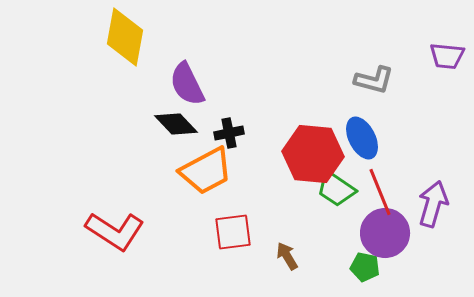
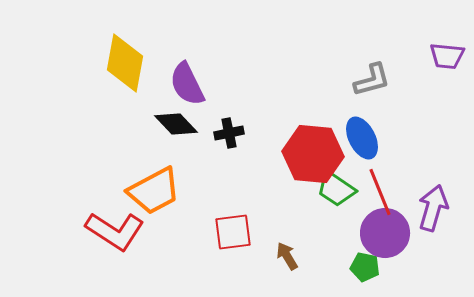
yellow diamond: moved 26 px down
gray L-shape: moved 2 px left; rotated 30 degrees counterclockwise
orange trapezoid: moved 52 px left, 20 px down
purple arrow: moved 4 px down
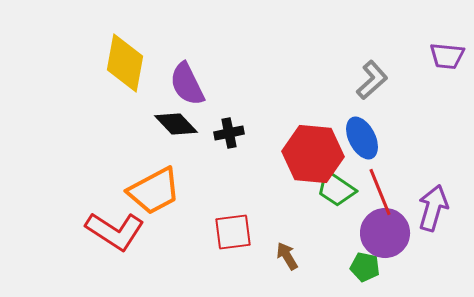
gray L-shape: rotated 27 degrees counterclockwise
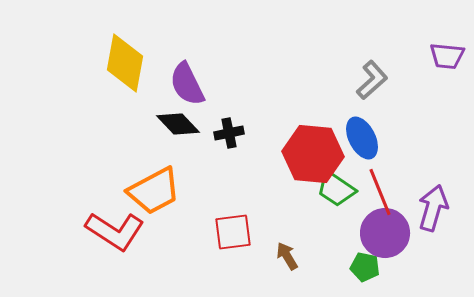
black diamond: moved 2 px right
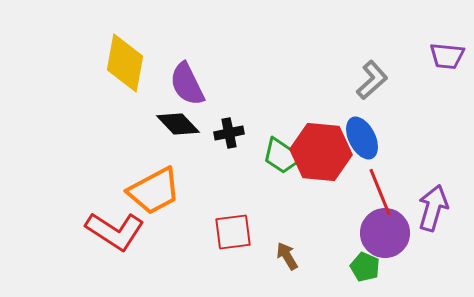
red hexagon: moved 8 px right, 2 px up
green trapezoid: moved 54 px left, 33 px up
green pentagon: rotated 12 degrees clockwise
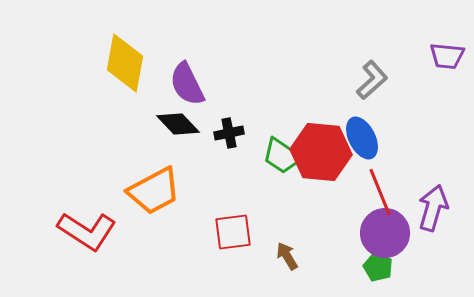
red L-shape: moved 28 px left
green pentagon: moved 13 px right
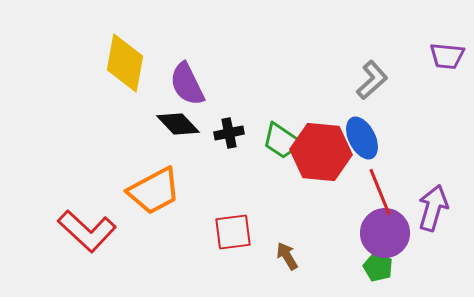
green trapezoid: moved 15 px up
red L-shape: rotated 10 degrees clockwise
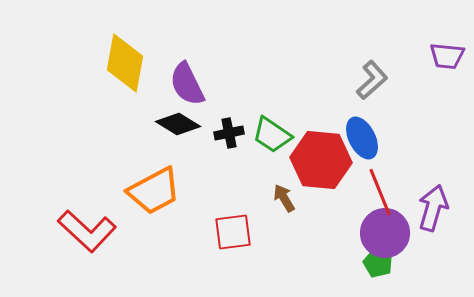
black diamond: rotated 15 degrees counterclockwise
green trapezoid: moved 10 px left, 6 px up
red hexagon: moved 8 px down
brown arrow: moved 3 px left, 58 px up
green pentagon: moved 4 px up
